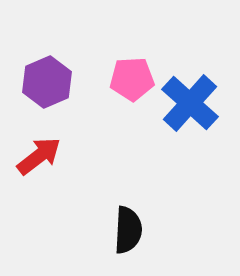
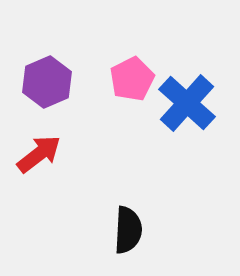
pink pentagon: rotated 24 degrees counterclockwise
blue cross: moved 3 px left
red arrow: moved 2 px up
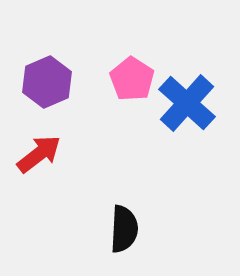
pink pentagon: rotated 12 degrees counterclockwise
black semicircle: moved 4 px left, 1 px up
